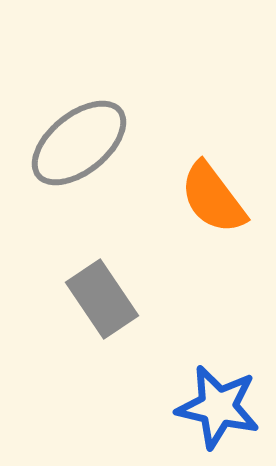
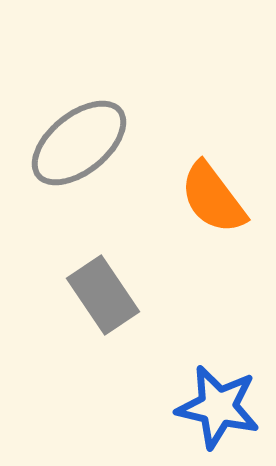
gray rectangle: moved 1 px right, 4 px up
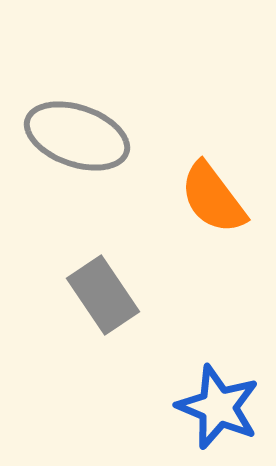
gray ellipse: moved 2 px left, 7 px up; rotated 58 degrees clockwise
blue star: rotated 10 degrees clockwise
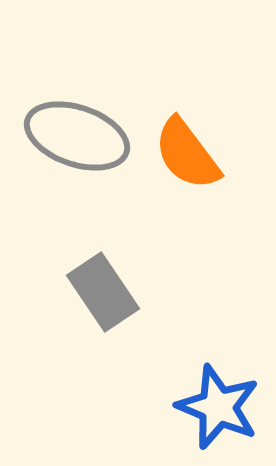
orange semicircle: moved 26 px left, 44 px up
gray rectangle: moved 3 px up
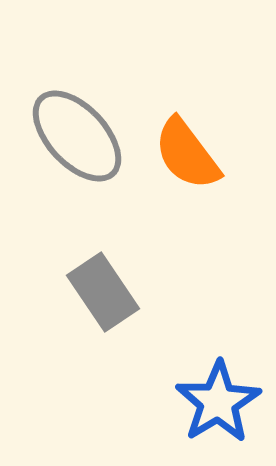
gray ellipse: rotated 28 degrees clockwise
blue star: moved 5 px up; rotated 18 degrees clockwise
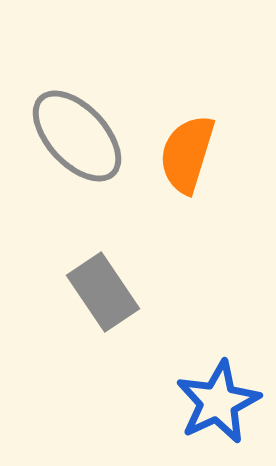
orange semicircle: rotated 54 degrees clockwise
blue star: rotated 6 degrees clockwise
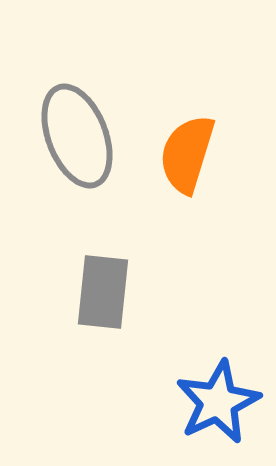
gray ellipse: rotated 22 degrees clockwise
gray rectangle: rotated 40 degrees clockwise
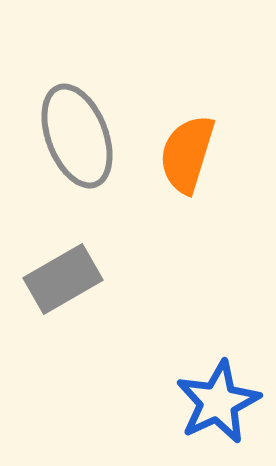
gray rectangle: moved 40 px left, 13 px up; rotated 54 degrees clockwise
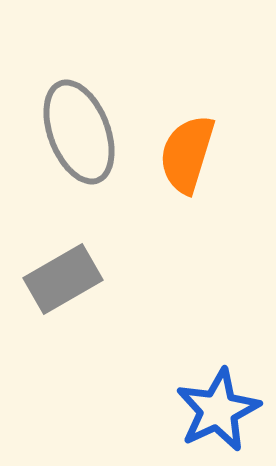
gray ellipse: moved 2 px right, 4 px up
blue star: moved 8 px down
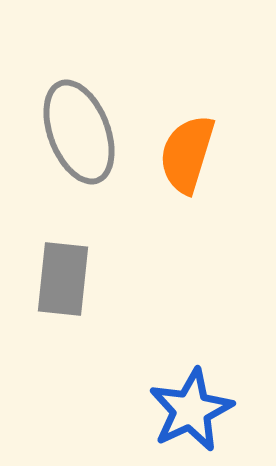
gray rectangle: rotated 54 degrees counterclockwise
blue star: moved 27 px left
